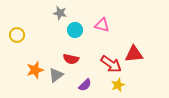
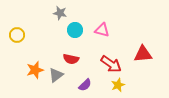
pink triangle: moved 5 px down
red triangle: moved 9 px right
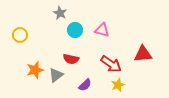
gray star: rotated 16 degrees clockwise
yellow circle: moved 3 px right
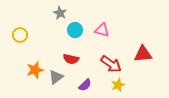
gray triangle: moved 2 px down
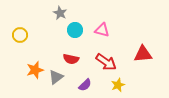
red arrow: moved 5 px left, 2 px up
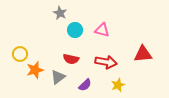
yellow circle: moved 19 px down
red arrow: rotated 25 degrees counterclockwise
gray triangle: moved 2 px right
